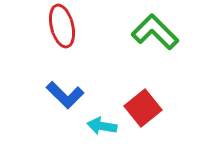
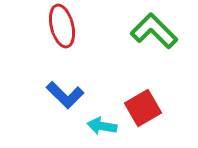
green L-shape: moved 1 px left, 1 px up
red square: rotated 9 degrees clockwise
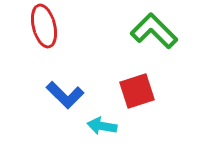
red ellipse: moved 18 px left
red square: moved 6 px left, 17 px up; rotated 12 degrees clockwise
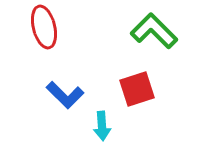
red ellipse: moved 1 px down
red square: moved 2 px up
cyan arrow: rotated 104 degrees counterclockwise
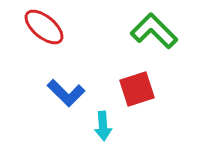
red ellipse: rotated 36 degrees counterclockwise
blue L-shape: moved 1 px right, 2 px up
cyan arrow: moved 1 px right
